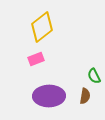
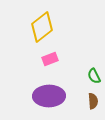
pink rectangle: moved 14 px right
brown semicircle: moved 8 px right, 5 px down; rotated 14 degrees counterclockwise
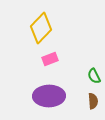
yellow diamond: moved 1 px left, 1 px down; rotated 8 degrees counterclockwise
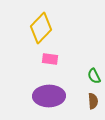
pink rectangle: rotated 28 degrees clockwise
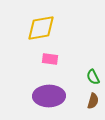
yellow diamond: rotated 36 degrees clockwise
green semicircle: moved 1 px left, 1 px down
brown semicircle: rotated 21 degrees clockwise
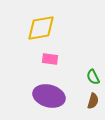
purple ellipse: rotated 16 degrees clockwise
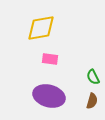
brown semicircle: moved 1 px left
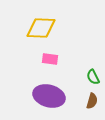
yellow diamond: rotated 12 degrees clockwise
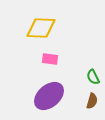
purple ellipse: rotated 56 degrees counterclockwise
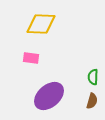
yellow diamond: moved 4 px up
pink rectangle: moved 19 px left, 1 px up
green semicircle: rotated 28 degrees clockwise
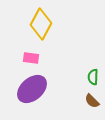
yellow diamond: rotated 64 degrees counterclockwise
purple ellipse: moved 17 px left, 7 px up
brown semicircle: rotated 119 degrees clockwise
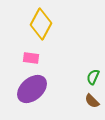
green semicircle: rotated 21 degrees clockwise
